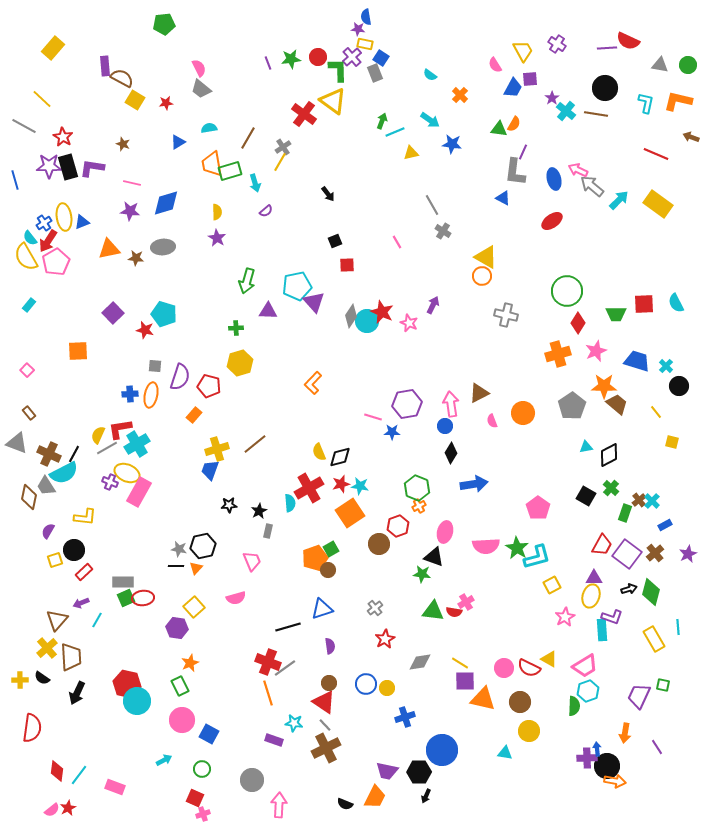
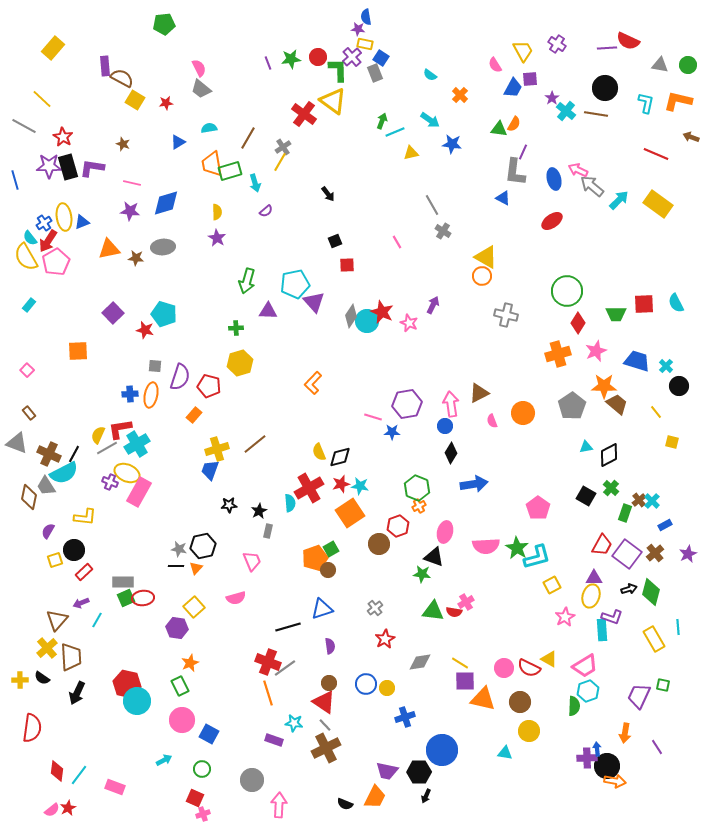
cyan pentagon at (297, 286): moved 2 px left, 2 px up
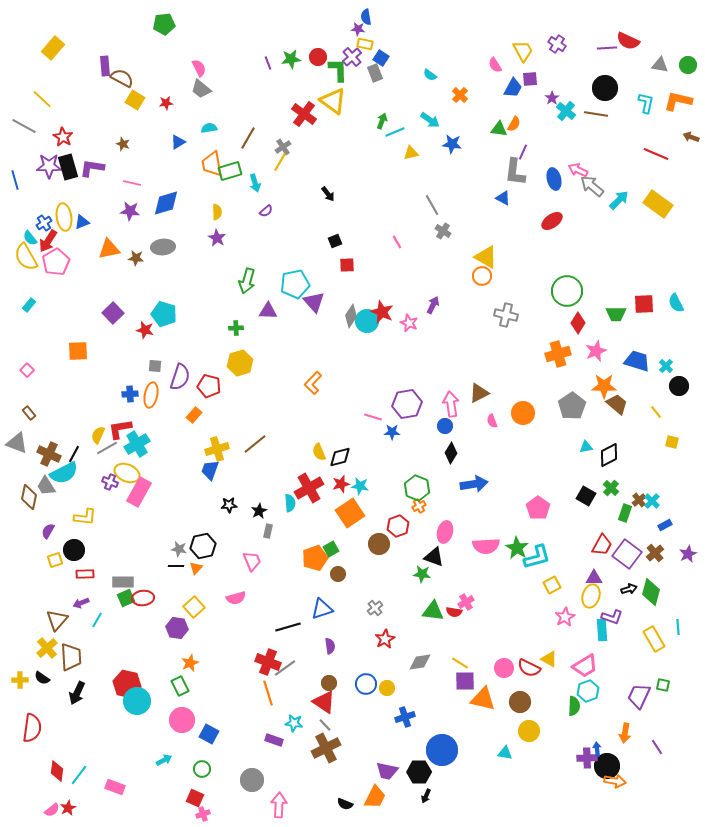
brown circle at (328, 570): moved 10 px right, 4 px down
red rectangle at (84, 572): moved 1 px right, 2 px down; rotated 42 degrees clockwise
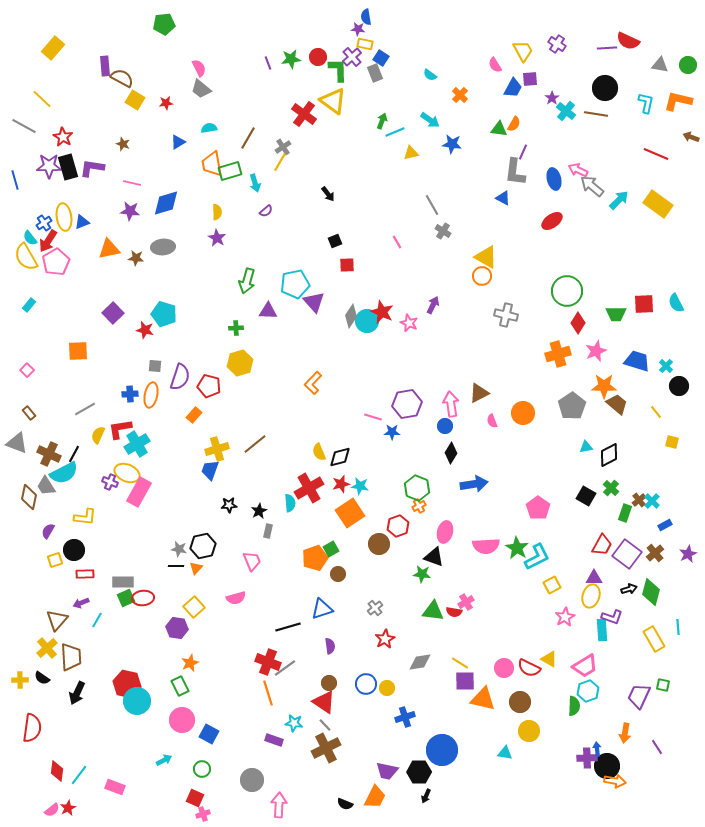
gray line at (107, 448): moved 22 px left, 39 px up
cyan L-shape at (537, 557): rotated 12 degrees counterclockwise
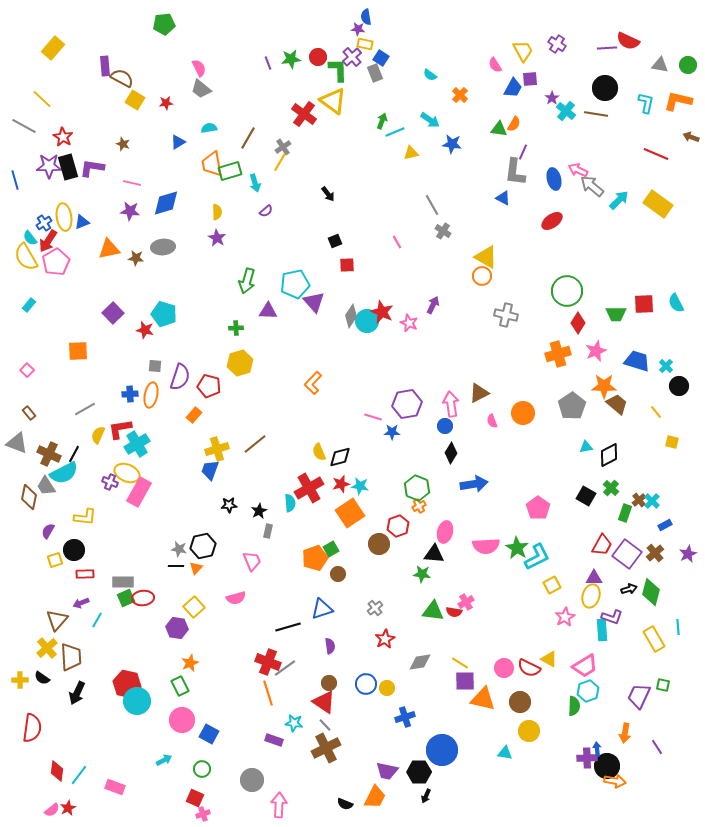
black triangle at (434, 557): moved 3 px up; rotated 15 degrees counterclockwise
